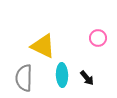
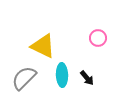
gray semicircle: rotated 44 degrees clockwise
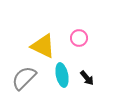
pink circle: moved 19 px left
cyan ellipse: rotated 10 degrees counterclockwise
